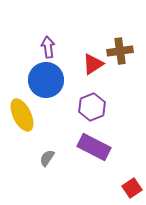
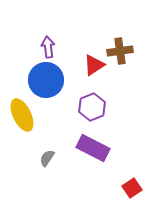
red triangle: moved 1 px right, 1 px down
purple rectangle: moved 1 px left, 1 px down
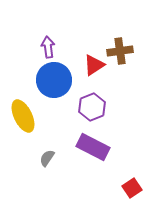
blue circle: moved 8 px right
yellow ellipse: moved 1 px right, 1 px down
purple rectangle: moved 1 px up
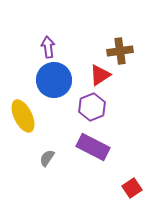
red triangle: moved 6 px right, 10 px down
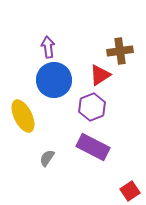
red square: moved 2 px left, 3 px down
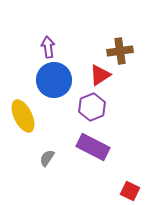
red square: rotated 30 degrees counterclockwise
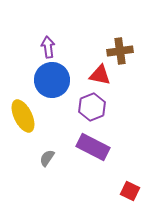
red triangle: rotated 45 degrees clockwise
blue circle: moved 2 px left
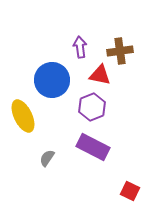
purple arrow: moved 32 px right
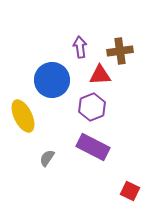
red triangle: rotated 15 degrees counterclockwise
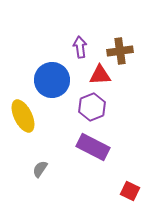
gray semicircle: moved 7 px left, 11 px down
